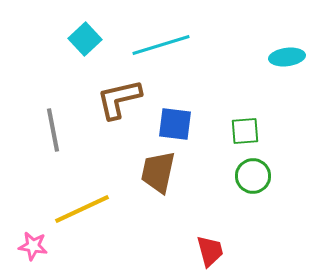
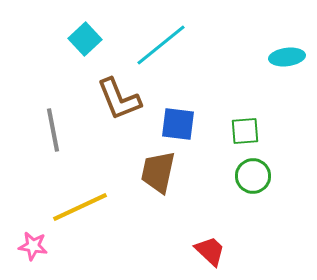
cyan line: rotated 22 degrees counterclockwise
brown L-shape: rotated 99 degrees counterclockwise
blue square: moved 3 px right
yellow line: moved 2 px left, 2 px up
red trapezoid: rotated 32 degrees counterclockwise
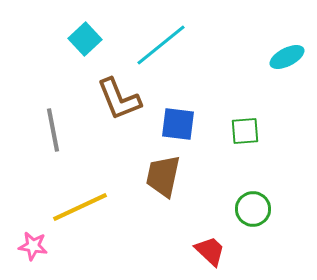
cyan ellipse: rotated 20 degrees counterclockwise
brown trapezoid: moved 5 px right, 4 px down
green circle: moved 33 px down
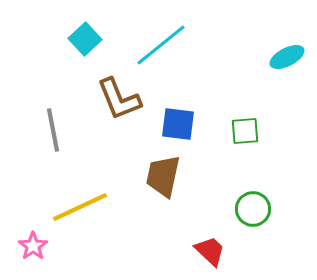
pink star: rotated 28 degrees clockwise
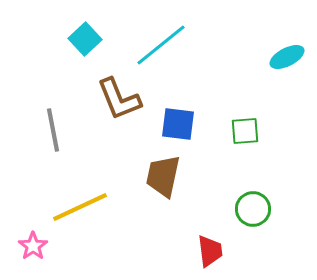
red trapezoid: rotated 40 degrees clockwise
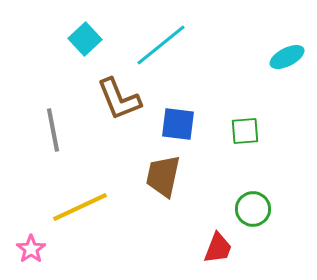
pink star: moved 2 px left, 3 px down
red trapezoid: moved 8 px right, 3 px up; rotated 28 degrees clockwise
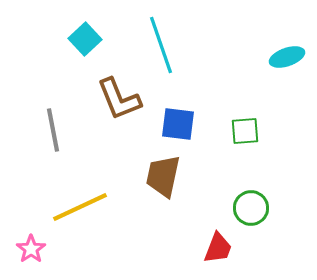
cyan line: rotated 70 degrees counterclockwise
cyan ellipse: rotated 8 degrees clockwise
green circle: moved 2 px left, 1 px up
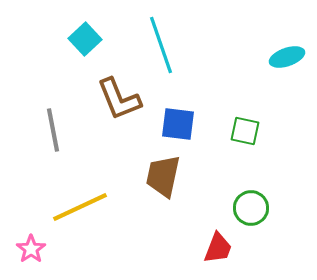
green square: rotated 16 degrees clockwise
